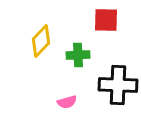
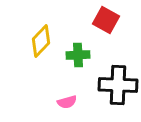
red square: rotated 28 degrees clockwise
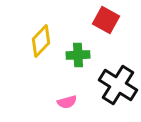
black cross: rotated 30 degrees clockwise
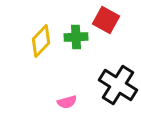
green cross: moved 2 px left, 18 px up
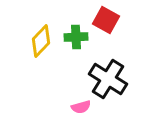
black cross: moved 10 px left, 6 px up
pink semicircle: moved 14 px right, 5 px down
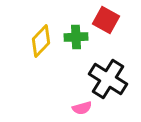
pink semicircle: moved 1 px right, 1 px down
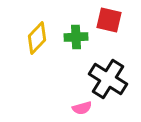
red square: moved 3 px right; rotated 16 degrees counterclockwise
yellow diamond: moved 4 px left, 3 px up
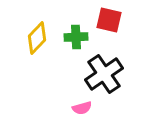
black cross: moved 4 px left, 5 px up; rotated 24 degrees clockwise
